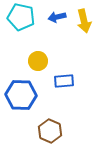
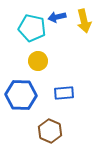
cyan pentagon: moved 11 px right, 11 px down
blue rectangle: moved 12 px down
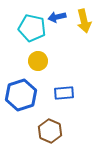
blue hexagon: rotated 20 degrees counterclockwise
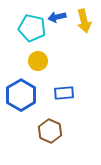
blue hexagon: rotated 12 degrees counterclockwise
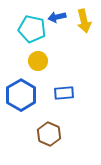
cyan pentagon: moved 1 px down
brown hexagon: moved 1 px left, 3 px down
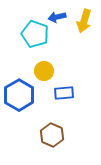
yellow arrow: rotated 30 degrees clockwise
cyan pentagon: moved 3 px right, 5 px down; rotated 8 degrees clockwise
yellow circle: moved 6 px right, 10 px down
blue hexagon: moved 2 px left
brown hexagon: moved 3 px right, 1 px down
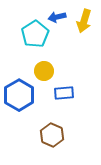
cyan pentagon: rotated 20 degrees clockwise
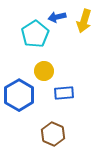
brown hexagon: moved 1 px right, 1 px up
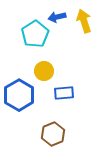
yellow arrow: rotated 145 degrees clockwise
brown hexagon: rotated 15 degrees clockwise
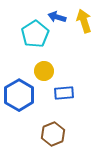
blue arrow: rotated 30 degrees clockwise
